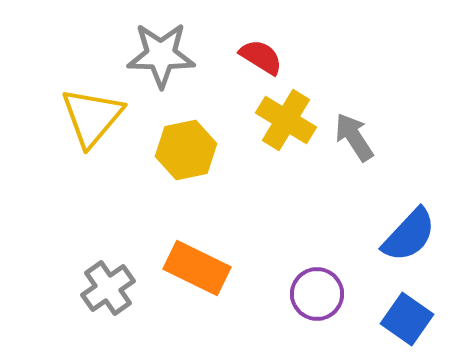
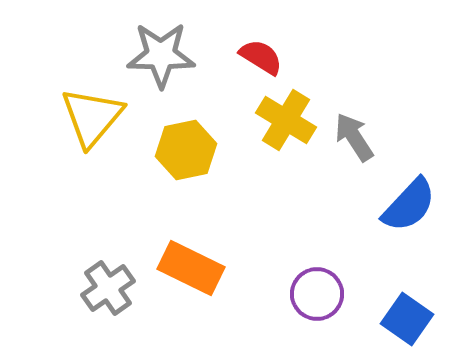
blue semicircle: moved 30 px up
orange rectangle: moved 6 px left
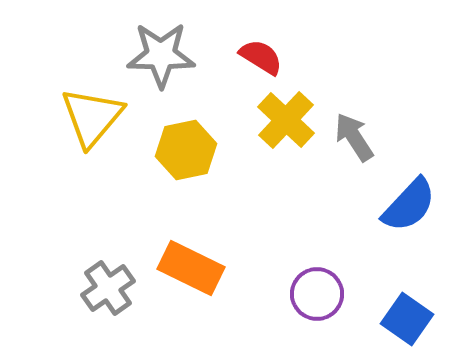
yellow cross: rotated 12 degrees clockwise
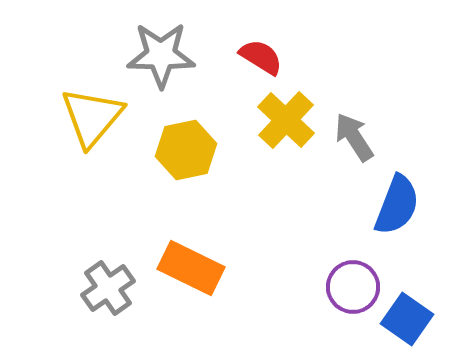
blue semicircle: moved 12 px left; rotated 22 degrees counterclockwise
purple circle: moved 36 px right, 7 px up
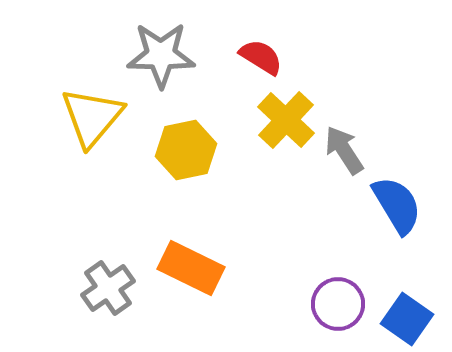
gray arrow: moved 10 px left, 13 px down
blue semicircle: rotated 52 degrees counterclockwise
purple circle: moved 15 px left, 17 px down
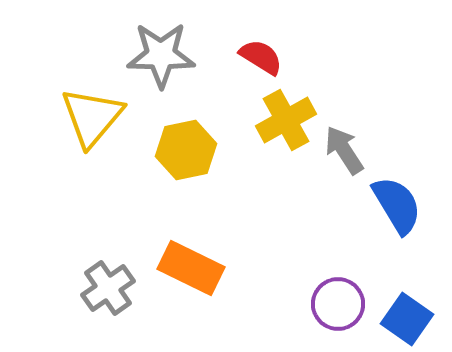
yellow cross: rotated 18 degrees clockwise
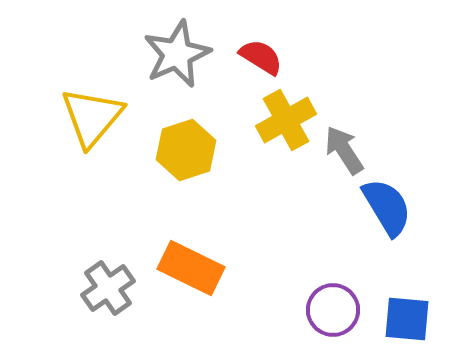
gray star: moved 16 px right, 1 px up; rotated 24 degrees counterclockwise
yellow hexagon: rotated 6 degrees counterclockwise
blue semicircle: moved 10 px left, 2 px down
purple circle: moved 5 px left, 6 px down
blue square: rotated 30 degrees counterclockwise
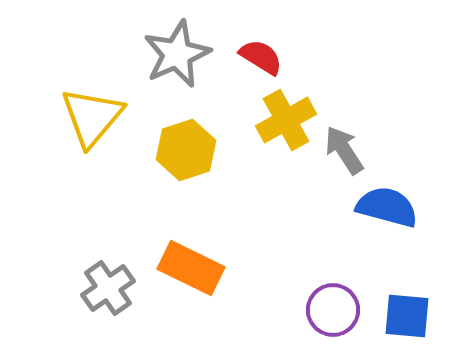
blue semicircle: rotated 44 degrees counterclockwise
blue square: moved 3 px up
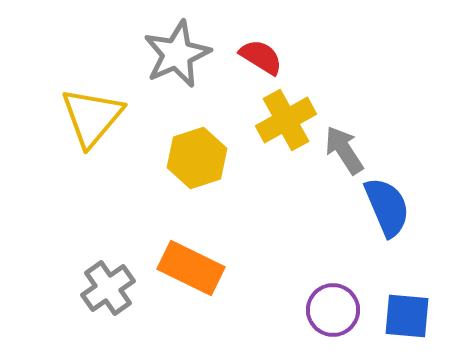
yellow hexagon: moved 11 px right, 8 px down
blue semicircle: rotated 52 degrees clockwise
